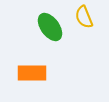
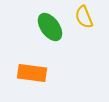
orange rectangle: rotated 8 degrees clockwise
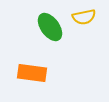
yellow semicircle: rotated 80 degrees counterclockwise
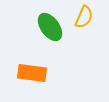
yellow semicircle: rotated 55 degrees counterclockwise
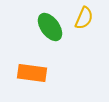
yellow semicircle: moved 1 px down
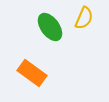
orange rectangle: rotated 28 degrees clockwise
